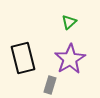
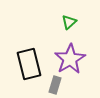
black rectangle: moved 6 px right, 6 px down
gray rectangle: moved 5 px right
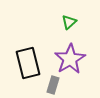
black rectangle: moved 1 px left, 1 px up
gray rectangle: moved 2 px left
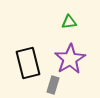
green triangle: rotated 35 degrees clockwise
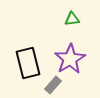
green triangle: moved 3 px right, 3 px up
gray rectangle: rotated 24 degrees clockwise
